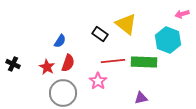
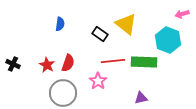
blue semicircle: moved 17 px up; rotated 24 degrees counterclockwise
red star: moved 2 px up
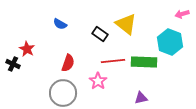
blue semicircle: rotated 112 degrees clockwise
cyan hexagon: moved 2 px right, 2 px down
red star: moved 20 px left, 16 px up
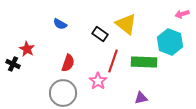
red line: rotated 65 degrees counterclockwise
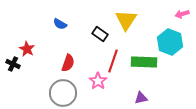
yellow triangle: moved 4 px up; rotated 25 degrees clockwise
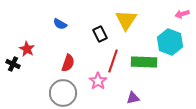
black rectangle: rotated 28 degrees clockwise
purple triangle: moved 8 px left
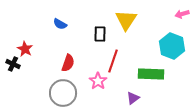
black rectangle: rotated 28 degrees clockwise
cyan hexagon: moved 2 px right, 4 px down
red star: moved 2 px left
green rectangle: moved 7 px right, 12 px down
purple triangle: rotated 24 degrees counterclockwise
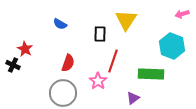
black cross: moved 1 px down
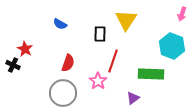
pink arrow: rotated 56 degrees counterclockwise
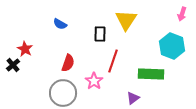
black cross: rotated 24 degrees clockwise
pink star: moved 4 px left
